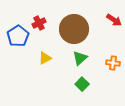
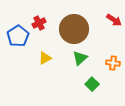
green square: moved 10 px right
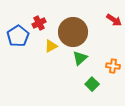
brown circle: moved 1 px left, 3 px down
yellow triangle: moved 6 px right, 12 px up
orange cross: moved 3 px down
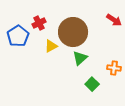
orange cross: moved 1 px right, 2 px down
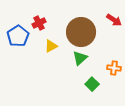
brown circle: moved 8 px right
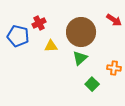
blue pentagon: rotated 25 degrees counterclockwise
yellow triangle: rotated 24 degrees clockwise
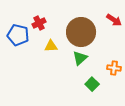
blue pentagon: moved 1 px up
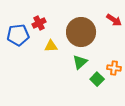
blue pentagon: rotated 20 degrees counterclockwise
green triangle: moved 4 px down
green square: moved 5 px right, 5 px up
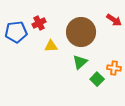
blue pentagon: moved 2 px left, 3 px up
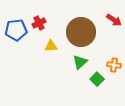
blue pentagon: moved 2 px up
orange cross: moved 3 px up
